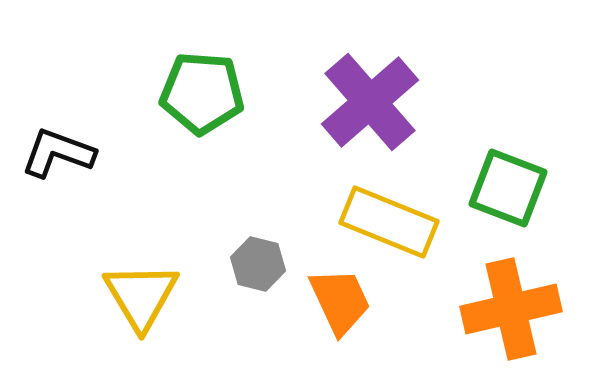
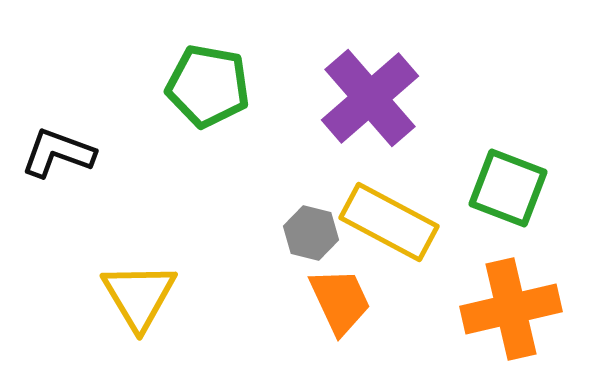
green pentagon: moved 6 px right, 7 px up; rotated 6 degrees clockwise
purple cross: moved 4 px up
yellow rectangle: rotated 6 degrees clockwise
gray hexagon: moved 53 px right, 31 px up
yellow triangle: moved 2 px left
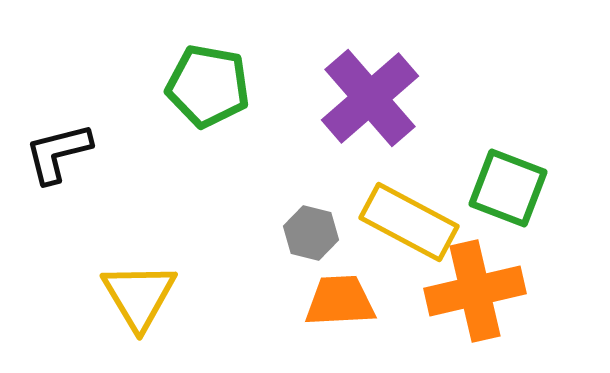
black L-shape: rotated 34 degrees counterclockwise
yellow rectangle: moved 20 px right
orange trapezoid: rotated 68 degrees counterclockwise
orange cross: moved 36 px left, 18 px up
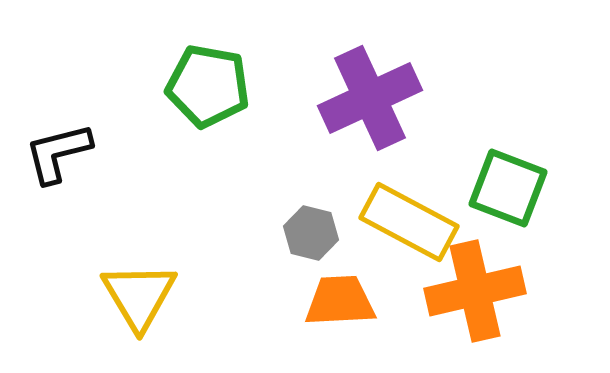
purple cross: rotated 16 degrees clockwise
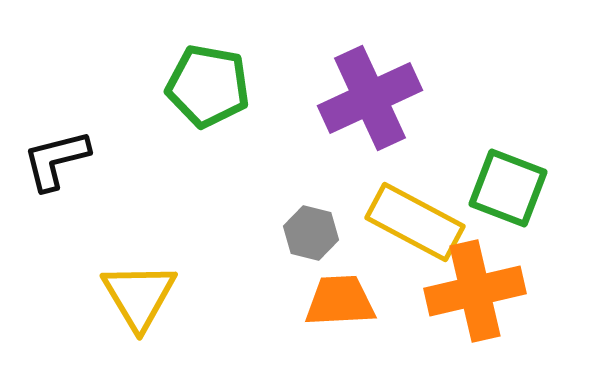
black L-shape: moved 2 px left, 7 px down
yellow rectangle: moved 6 px right
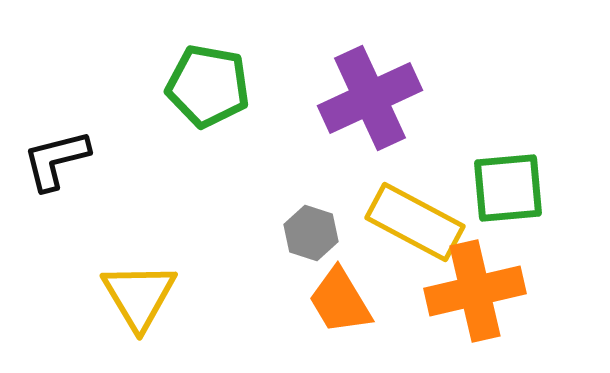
green square: rotated 26 degrees counterclockwise
gray hexagon: rotated 4 degrees clockwise
orange trapezoid: rotated 118 degrees counterclockwise
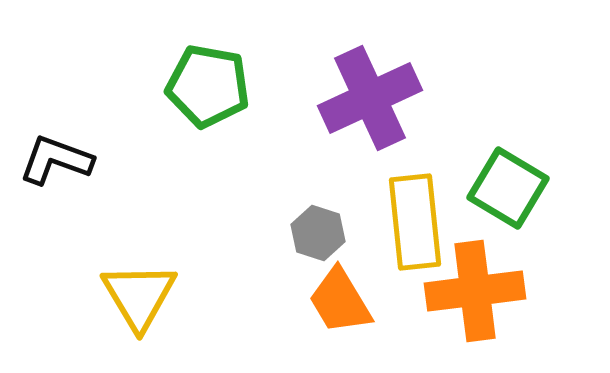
black L-shape: rotated 34 degrees clockwise
green square: rotated 36 degrees clockwise
yellow rectangle: rotated 56 degrees clockwise
gray hexagon: moved 7 px right
orange cross: rotated 6 degrees clockwise
